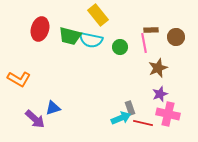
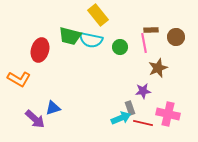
red ellipse: moved 21 px down
purple star: moved 17 px left, 3 px up; rotated 14 degrees clockwise
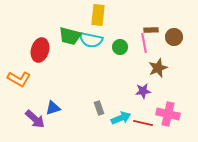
yellow rectangle: rotated 45 degrees clockwise
brown circle: moved 2 px left
gray rectangle: moved 31 px left
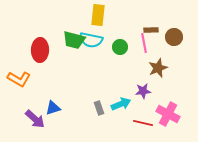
green trapezoid: moved 4 px right, 4 px down
red ellipse: rotated 15 degrees counterclockwise
pink cross: rotated 15 degrees clockwise
cyan arrow: moved 14 px up
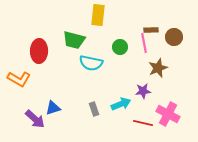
cyan semicircle: moved 23 px down
red ellipse: moved 1 px left, 1 px down
gray rectangle: moved 5 px left, 1 px down
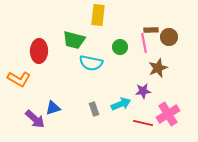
brown circle: moved 5 px left
pink cross: rotated 30 degrees clockwise
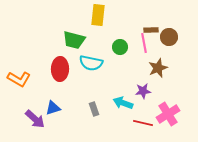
red ellipse: moved 21 px right, 18 px down
cyan arrow: moved 2 px right, 1 px up; rotated 138 degrees counterclockwise
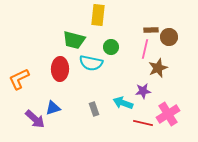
pink line: moved 1 px right, 6 px down; rotated 24 degrees clockwise
green circle: moved 9 px left
orange L-shape: rotated 125 degrees clockwise
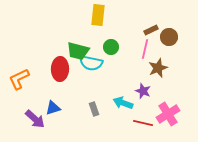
brown rectangle: rotated 24 degrees counterclockwise
green trapezoid: moved 4 px right, 11 px down
purple star: rotated 28 degrees clockwise
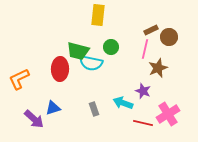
purple arrow: moved 1 px left
